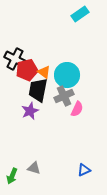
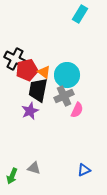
cyan rectangle: rotated 24 degrees counterclockwise
pink semicircle: moved 1 px down
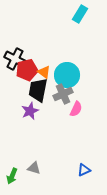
gray cross: moved 1 px left, 2 px up
pink semicircle: moved 1 px left, 1 px up
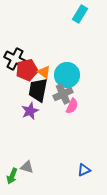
pink semicircle: moved 4 px left, 3 px up
gray triangle: moved 7 px left, 1 px up
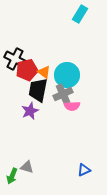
pink semicircle: rotated 63 degrees clockwise
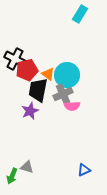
orange triangle: moved 4 px right, 2 px down
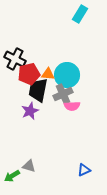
red pentagon: moved 2 px right, 4 px down
orange triangle: rotated 32 degrees counterclockwise
gray triangle: moved 2 px right, 1 px up
green arrow: rotated 35 degrees clockwise
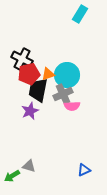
black cross: moved 7 px right
orange triangle: rotated 24 degrees counterclockwise
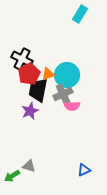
red pentagon: rotated 15 degrees counterclockwise
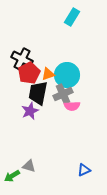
cyan rectangle: moved 8 px left, 3 px down
red pentagon: moved 1 px up
black trapezoid: moved 3 px down
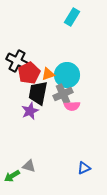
black cross: moved 5 px left, 2 px down
blue triangle: moved 2 px up
